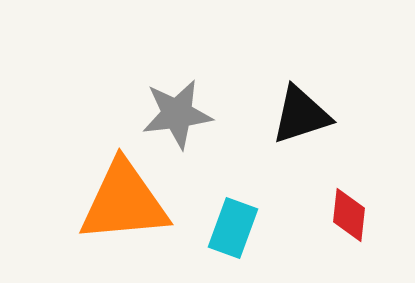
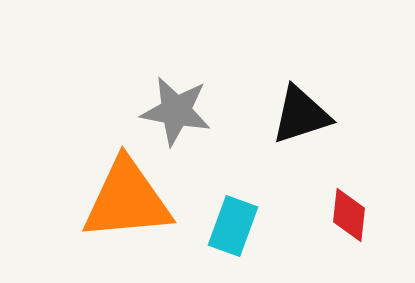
gray star: moved 1 px left, 3 px up; rotated 18 degrees clockwise
orange triangle: moved 3 px right, 2 px up
cyan rectangle: moved 2 px up
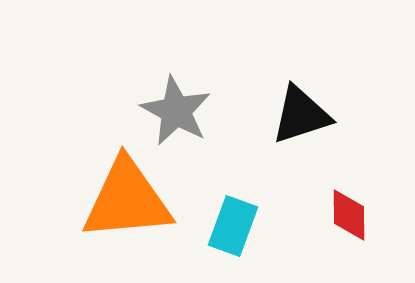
gray star: rotated 18 degrees clockwise
red diamond: rotated 6 degrees counterclockwise
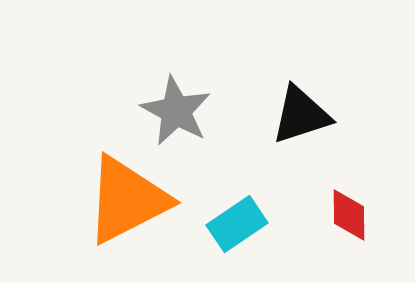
orange triangle: rotated 22 degrees counterclockwise
cyan rectangle: moved 4 px right, 2 px up; rotated 36 degrees clockwise
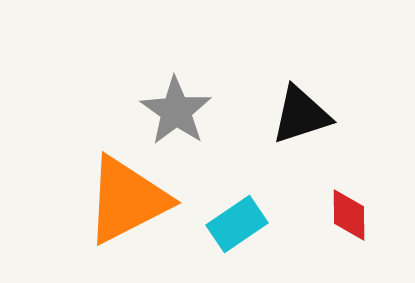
gray star: rotated 6 degrees clockwise
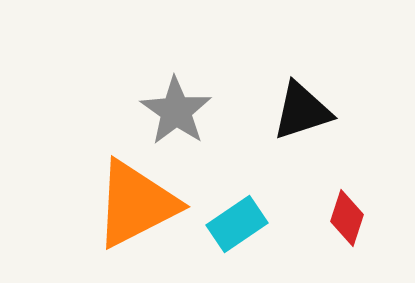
black triangle: moved 1 px right, 4 px up
orange triangle: moved 9 px right, 4 px down
red diamond: moved 2 px left, 3 px down; rotated 18 degrees clockwise
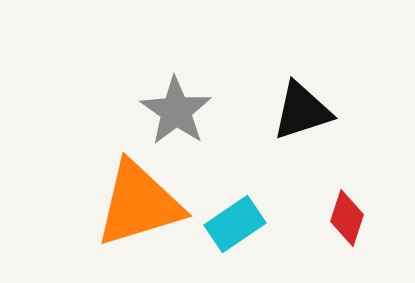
orange triangle: moved 3 px right; rotated 10 degrees clockwise
cyan rectangle: moved 2 px left
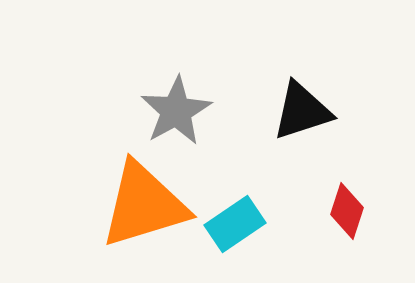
gray star: rotated 8 degrees clockwise
orange triangle: moved 5 px right, 1 px down
red diamond: moved 7 px up
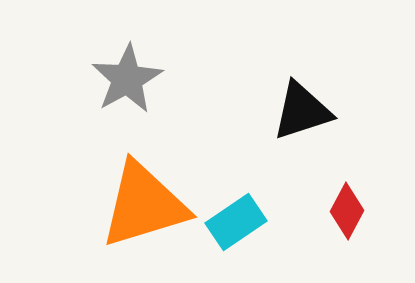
gray star: moved 49 px left, 32 px up
red diamond: rotated 10 degrees clockwise
cyan rectangle: moved 1 px right, 2 px up
